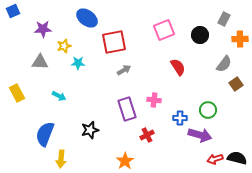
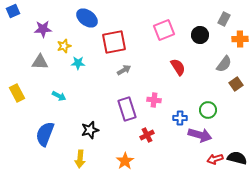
yellow arrow: moved 19 px right
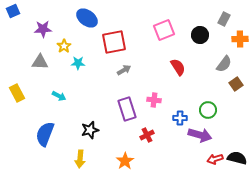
yellow star: rotated 16 degrees counterclockwise
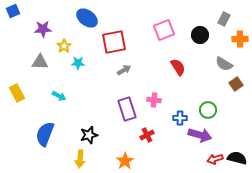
gray semicircle: rotated 84 degrees clockwise
black star: moved 1 px left, 5 px down
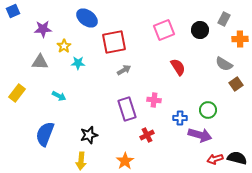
black circle: moved 5 px up
yellow rectangle: rotated 66 degrees clockwise
yellow arrow: moved 1 px right, 2 px down
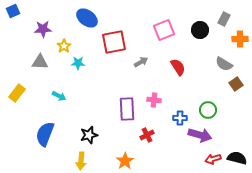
gray arrow: moved 17 px right, 8 px up
purple rectangle: rotated 15 degrees clockwise
red arrow: moved 2 px left
